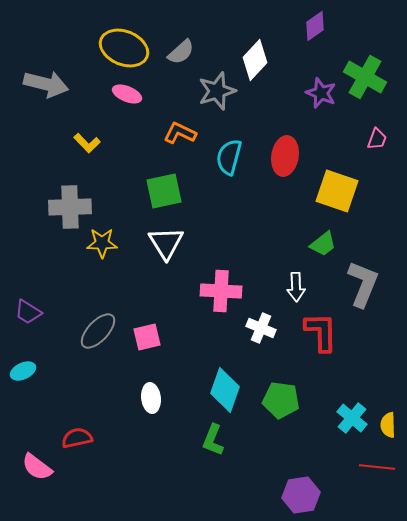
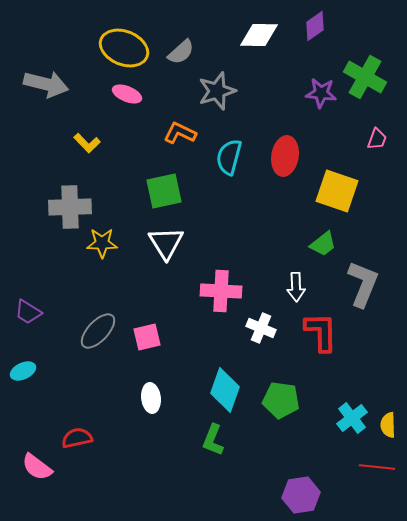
white diamond: moved 4 px right, 25 px up; rotated 48 degrees clockwise
purple star: rotated 16 degrees counterclockwise
cyan cross: rotated 12 degrees clockwise
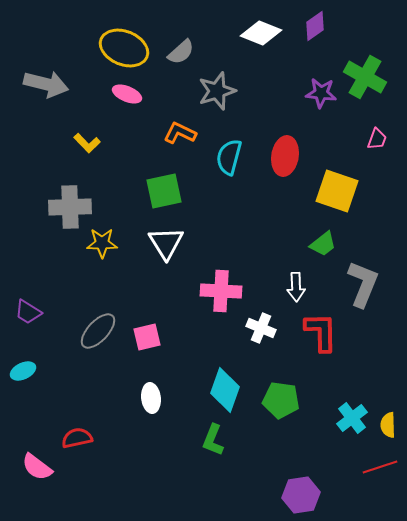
white diamond: moved 2 px right, 2 px up; rotated 21 degrees clockwise
red line: moved 3 px right; rotated 24 degrees counterclockwise
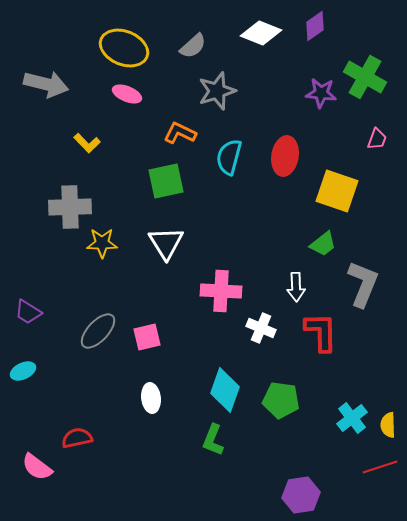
gray semicircle: moved 12 px right, 6 px up
green square: moved 2 px right, 10 px up
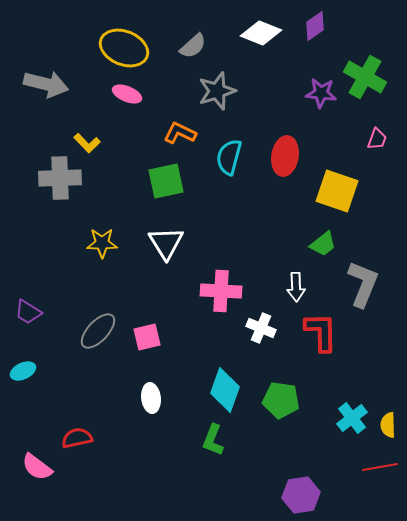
gray cross: moved 10 px left, 29 px up
red line: rotated 8 degrees clockwise
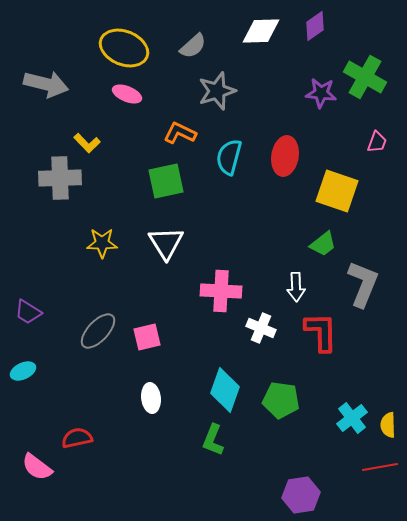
white diamond: moved 2 px up; rotated 24 degrees counterclockwise
pink trapezoid: moved 3 px down
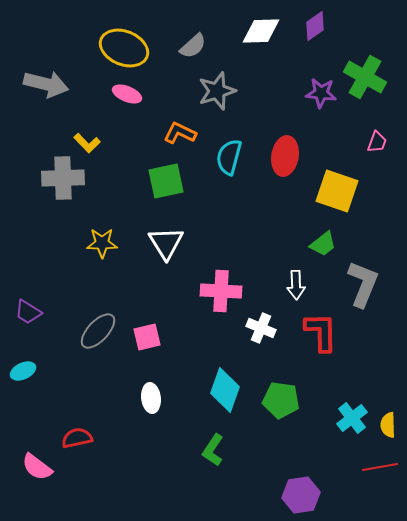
gray cross: moved 3 px right
white arrow: moved 2 px up
green L-shape: moved 10 px down; rotated 12 degrees clockwise
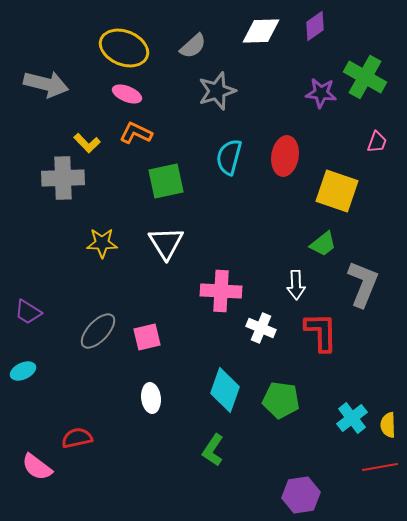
orange L-shape: moved 44 px left
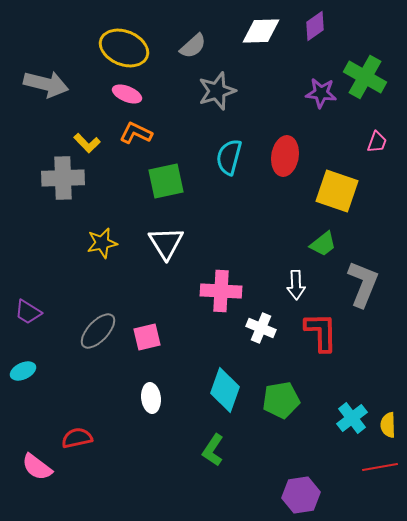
yellow star: rotated 12 degrees counterclockwise
green pentagon: rotated 18 degrees counterclockwise
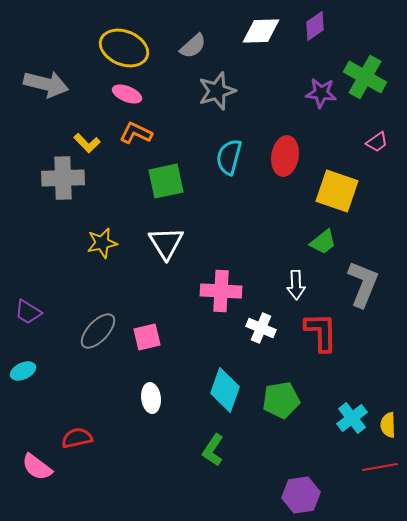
pink trapezoid: rotated 35 degrees clockwise
green trapezoid: moved 2 px up
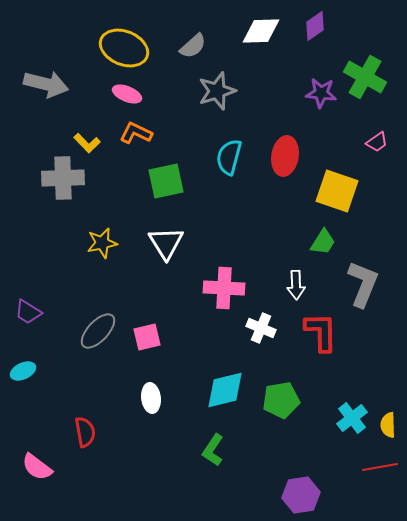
green trapezoid: rotated 20 degrees counterclockwise
pink cross: moved 3 px right, 3 px up
cyan diamond: rotated 57 degrees clockwise
red semicircle: moved 8 px right, 6 px up; rotated 92 degrees clockwise
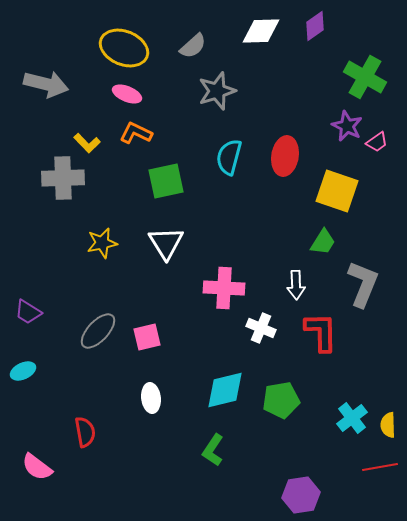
purple star: moved 26 px right, 33 px down; rotated 20 degrees clockwise
